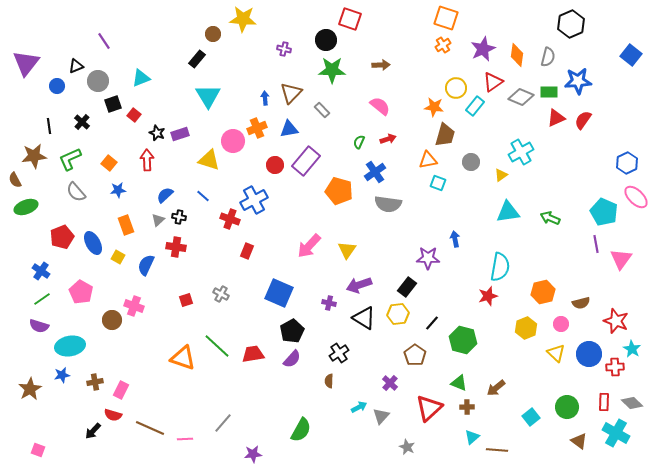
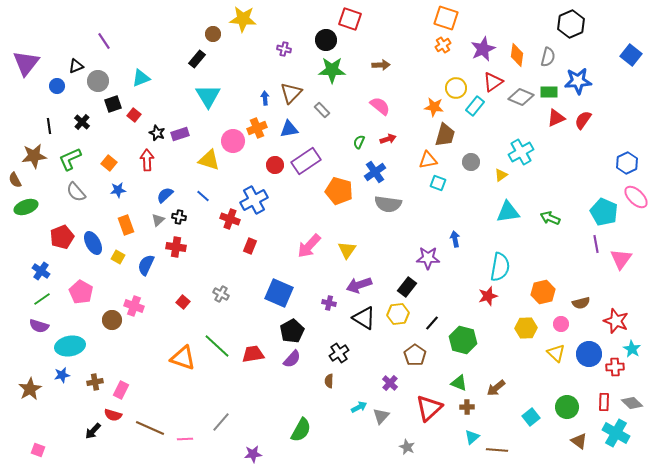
purple rectangle at (306, 161): rotated 16 degrees clockwise
red rectangle at (247, 251): moved 3 px right, 5 px up
red square at (186, 300): moved 3 px left, 2 px down; rotated 32 degrees counterclockwise
yellow hexagon at (526, 328): rotated 20 degrees clockwise
gray line at (223, 423): moved 2 px left, 1 px up
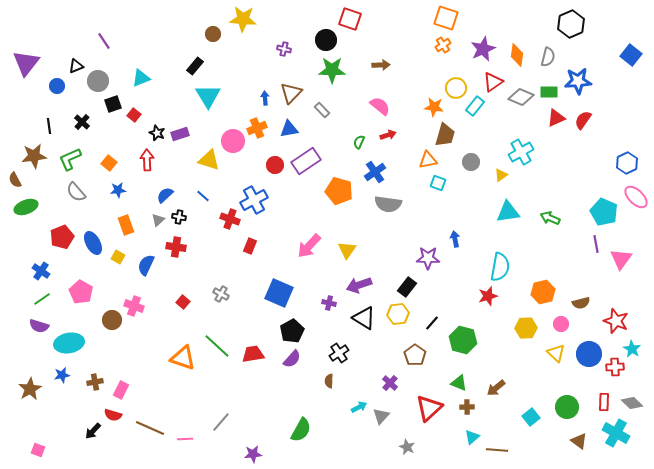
black rectangle at (197, 59): moved 2 px left, 7 px down
red arrow at (388, 139): moved 4 px up
cyan ellipse at (70, 346): moved 1 px left, 3 px up
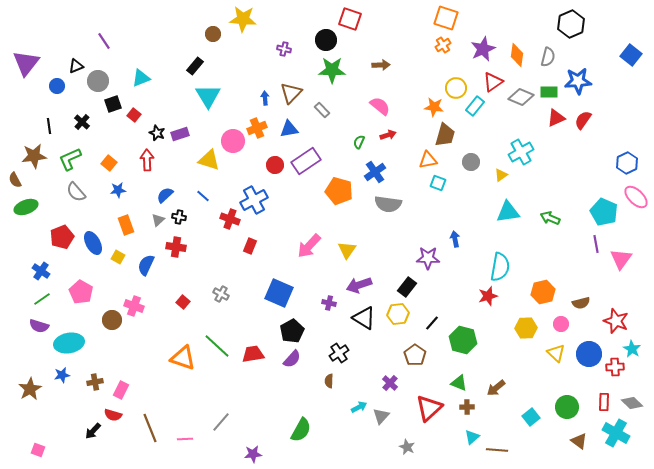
brown line at (150, 428): rotated 44 degrees clockwise
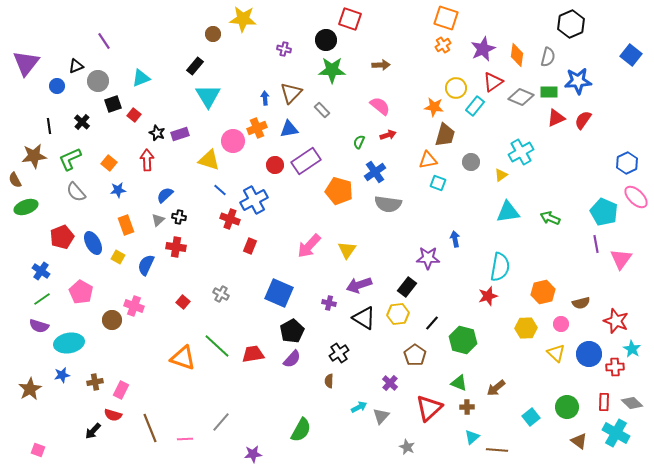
blue line at (203, 196): moved 17 px right, 6 px up
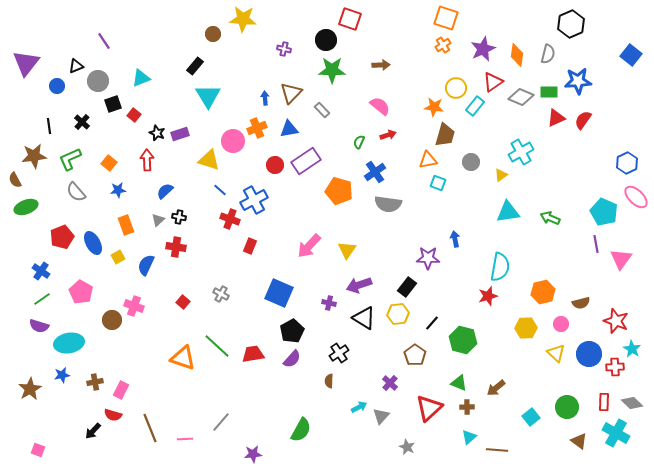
gray semicircle at (548, 57): moved 3 px up
blue semicircle at (165, 195): moved 4 px up
yellow square at (118, 257): rotated 32 degrees clockwise
cyan triangle at (472, 437): moved 3 px left
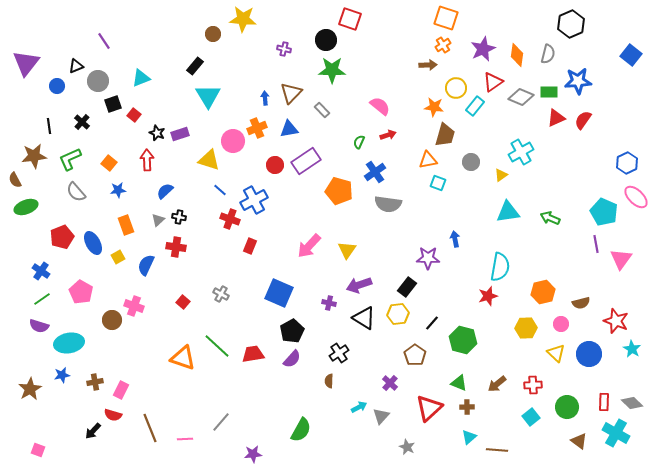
brown arrow at (381, 65): moved 47 px right
red cross at (615, 367): moved 82 px left, 18 px down
brown arrow at (496, 388): moved 1 px right, 4 px up
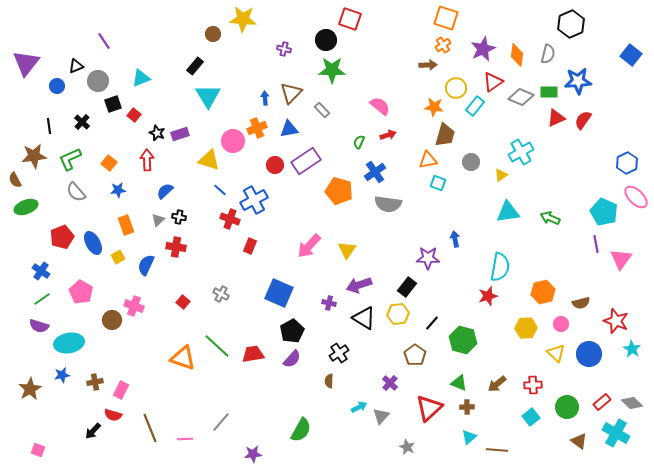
red rectangle at (604, 402): moved 2 px left; rotated 48 degrees clockwise
